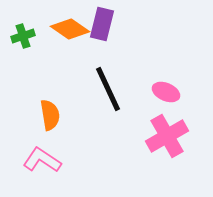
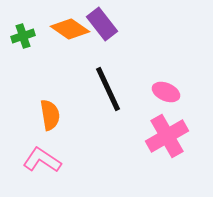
purple rectangle: rotated 52 degrees counterclockwise
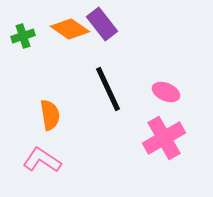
pink cross: moved 3 px left, 2 px down
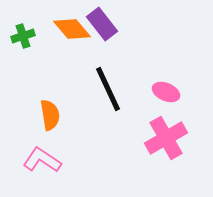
orange diamond: moved 2 px right; rotated 15 degrees clockwise
pink cross: moved 2 px right
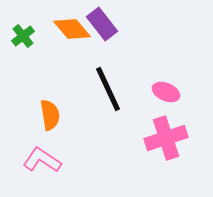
green cross: rotated 20 degrees counterclockwise
pink cross: rotated 12 degrees clockwise
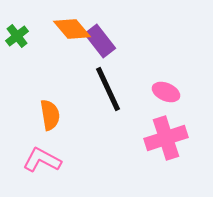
purple rectangle: moved 2 px left, 17 px down
green cross: moved 6 px left
pink L-shape: rotated 6 degrees counterclockwise
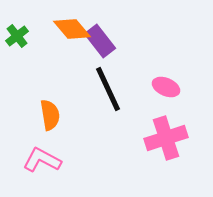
pink ellipse: moved 5 px up
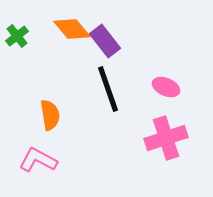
purple rectangle: moved 5 px right
black line: rotated 6 degrees clockwise
pink L-shape: moved 4 px left
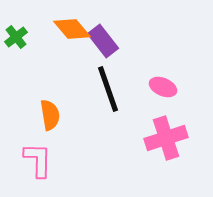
green cross: moved 1 px left, 1 px down
purple rectangle: moved 2 px left
pink ellipse: moved 3 px left
pink L-shape: rotated 63 degrees clockwise
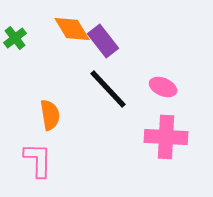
orange diamond: rotated 9 degrees clockwise
green cross: moved 1 px left, 1 px down
black line: rotated 24 degrees counterclockwise
pink cross: moved 1 px up; rotated 21 degrees clockwise
